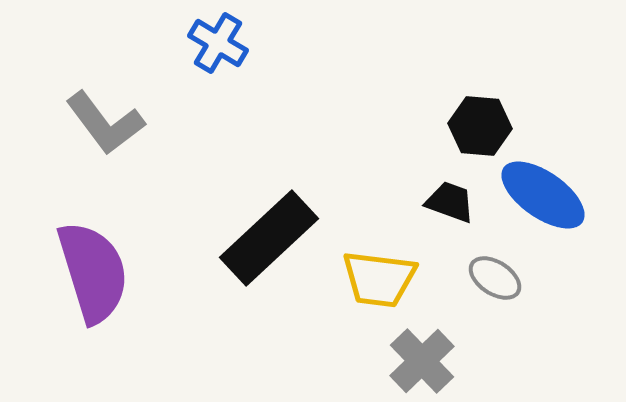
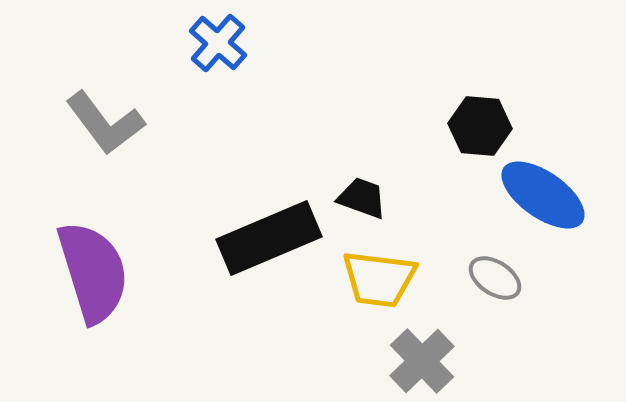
blue cross: rotated 10 degrees clockwise
black trapezoid: moved 88 px left, 4 px up
black rectangle: rotated 20 degrees clockwise
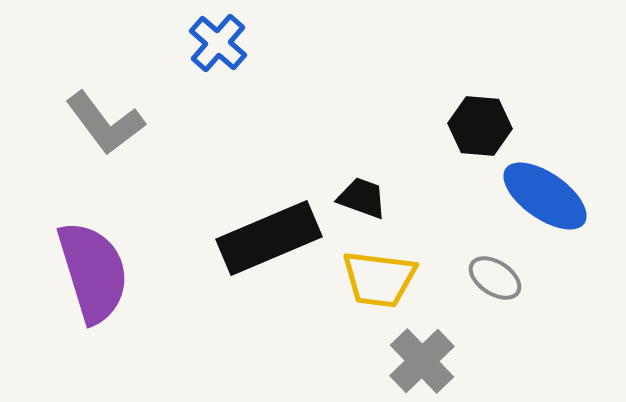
blue ellipse: moved 2 px right, 1 px down
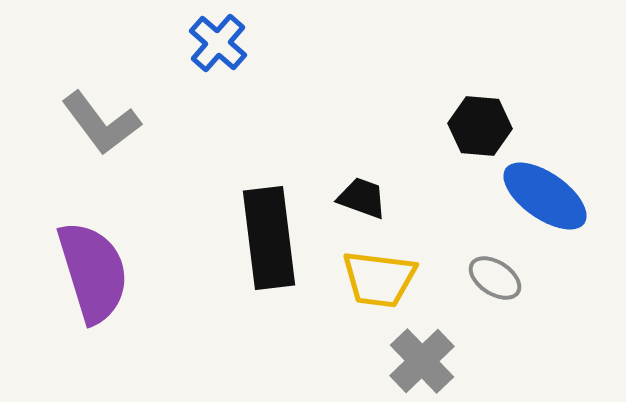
gray L-shape: moved 4 px left
black rectangle: rotated 74 degrees counterclockwise
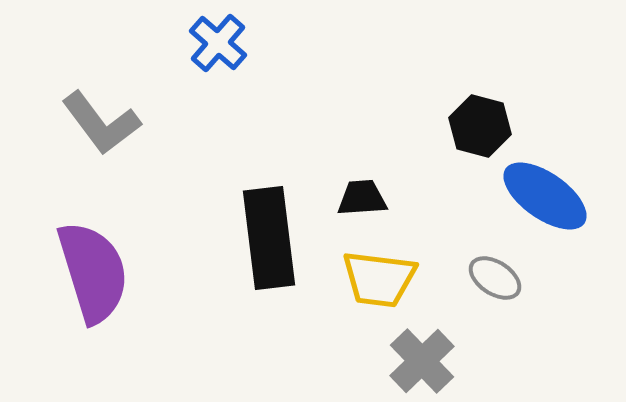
black hexagon: rotated 10 degrees clockwise
black trapezoid: rotated 24 degrees counterclockwise
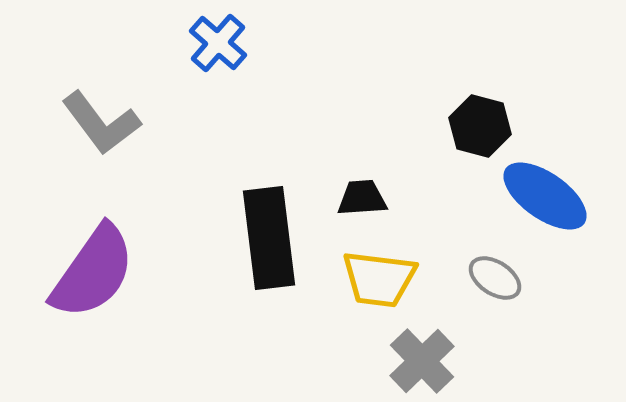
purple semicircle: rotated 52 degrees clockwise
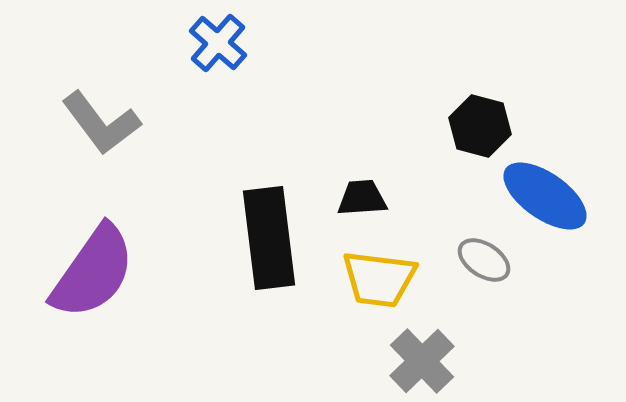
gray ellipse: moved 11 px left, 18 px up
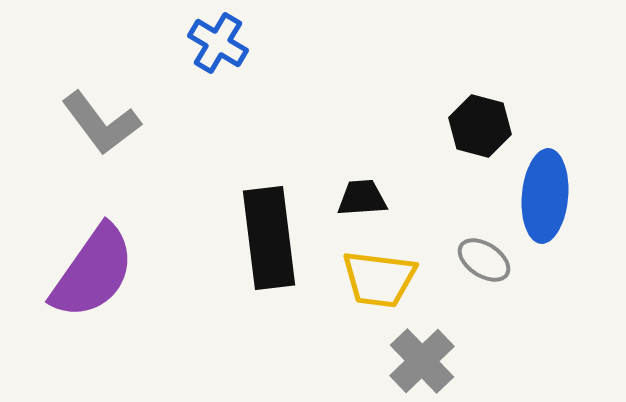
blue cross: rotated 10 degrees counterclockwise
blue ellipse: rotated 60 degrees clockwise
